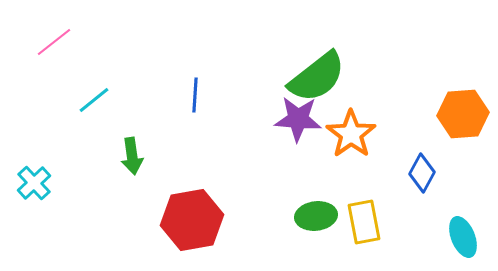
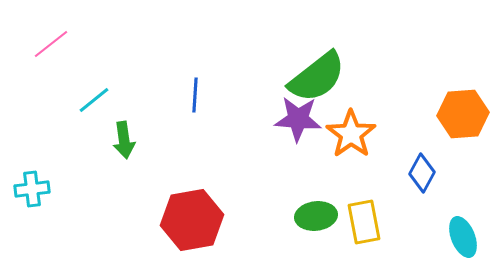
pink line: moved 3 px left, 2 px down
green arrow: moved 8 px left, 16 px up
cyan cross: moved 2 px left, 6 px down; rotated 36 degrees clockwise
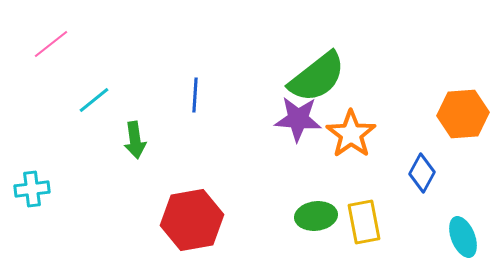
green arrow: moved 11 px right
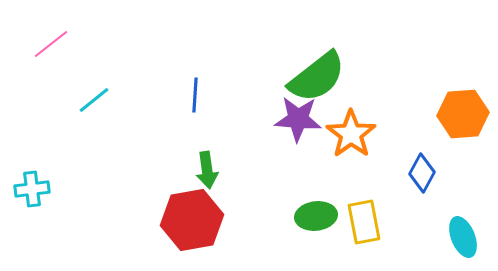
green arrow: moved 72 px right, 30 px down
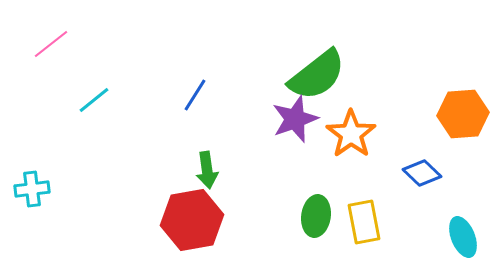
green semicircle: moved 2 px up
blue line: rotated 28 degrees clockwise
purple star: moved 3 px left; rotated 24 degrees counterclockwise
blue diamond: rotated 75 degrees counterclockwise
green ellipse: rotated 75 degrees counterclockwise
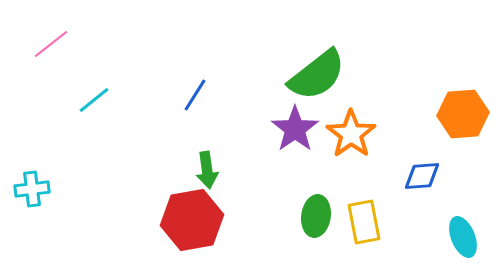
purple star: moved 10 px down; rotated 15 degrees counterclockwise
blue diamond: moved 3 px down; rotated 48 degrees counterclockwise
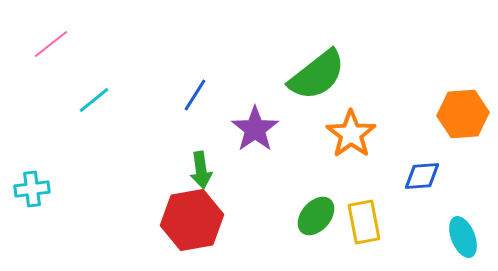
purple star: moved 40 px left
green arrow: moved 6 px left
green ellipse: rotated 33 degrees clockwise
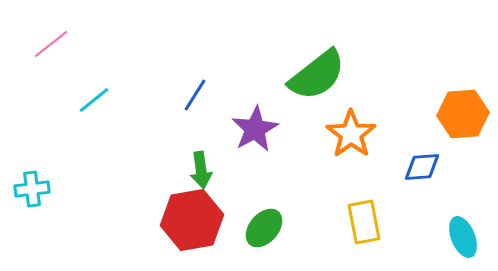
purple star: rotated 6 degrees clockwise
blue diamond: moved 9 px up
green ellipse: moved 52 px left, 12 px down
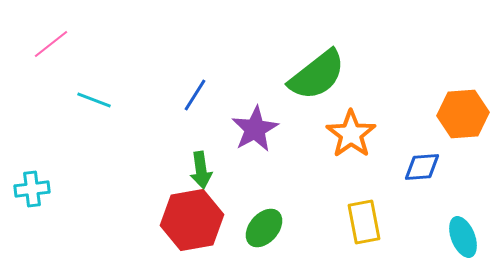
cyan line: rotated 60 degrees clockwise
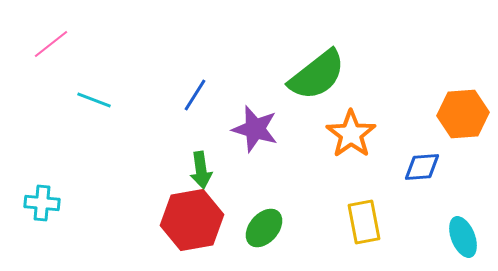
purple star: rotated 27 degrees counterclockwise
cyan cross: moved 10 px right, 14 px down; rotated 12 degrees clockwise
